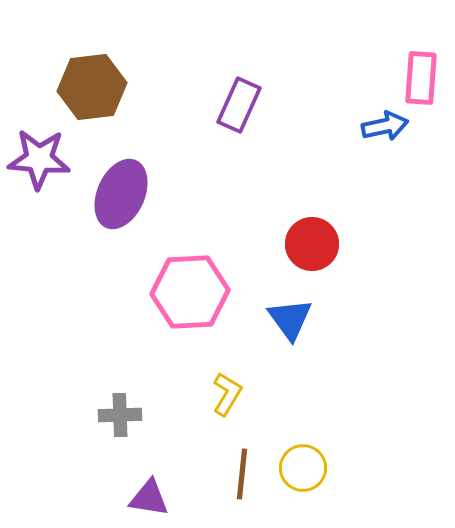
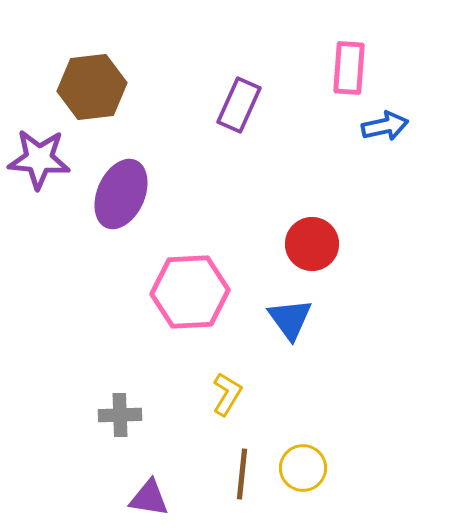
pink rectangle: moved 72 px left, 10 px up
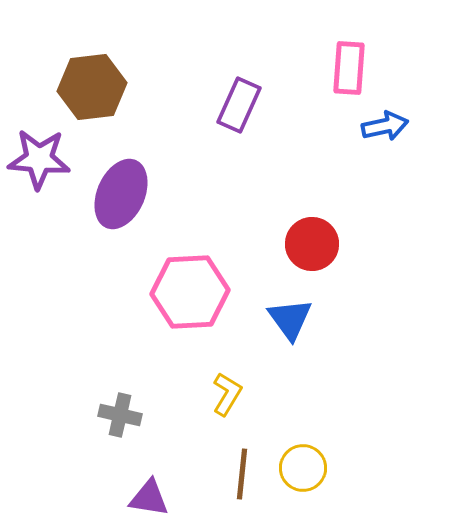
gray cross: rotated 15 degrees clockwise
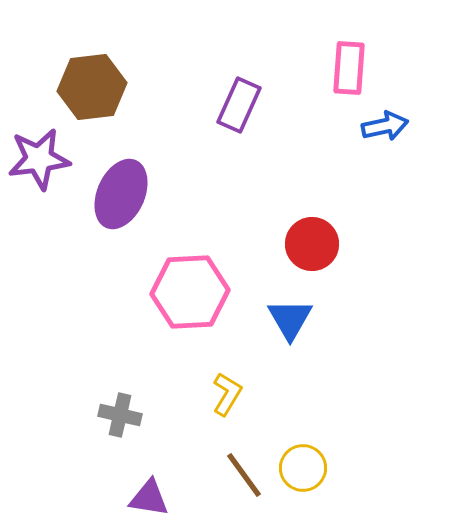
purple star: rotated 12 degrees counterclockwise
blue triangle: rotated 6 degrees clockwise
brown line: moved 2 px right, 1 px down; rotated 42 degrees counterclockwise
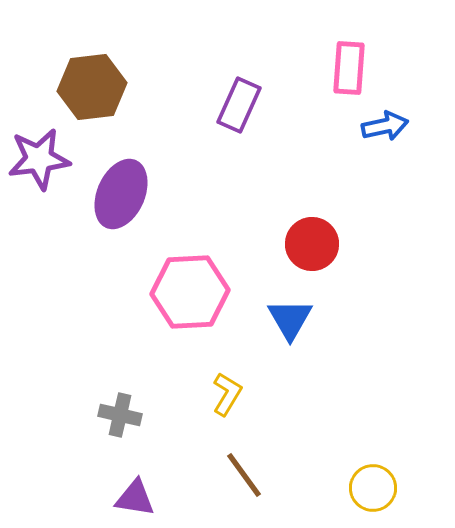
yellow circle: moved 70 px right, 20 px down
purple triangle: moved 14 px left
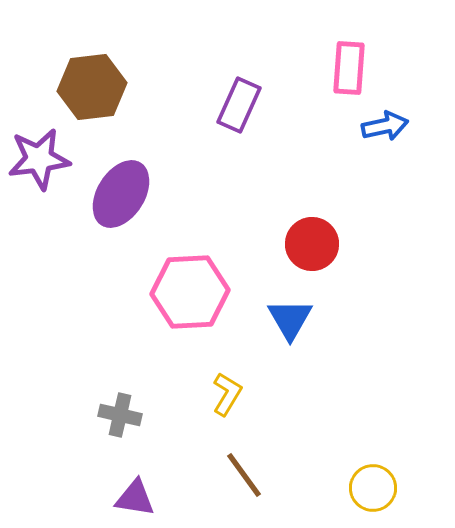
purple ellipse: rotated 8 degrees clockwise
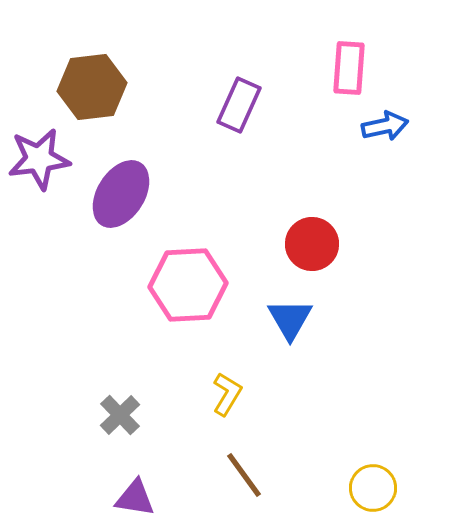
pink hexagon: moved 2 px left, 7 px up
gray cross: rotated 33 degrees clockwise
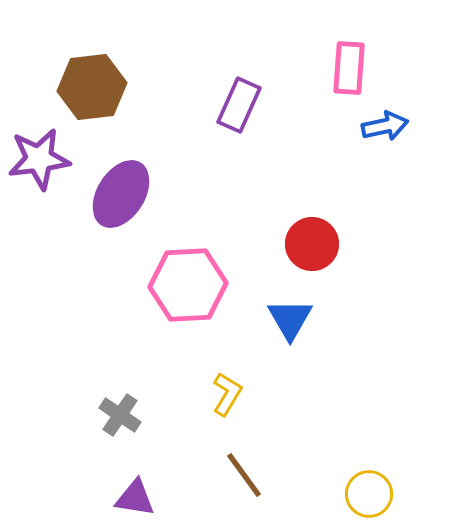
gray cross: rotated 12 degrees counterclockwise
yellow circle: moved 4 px left, 6 px down
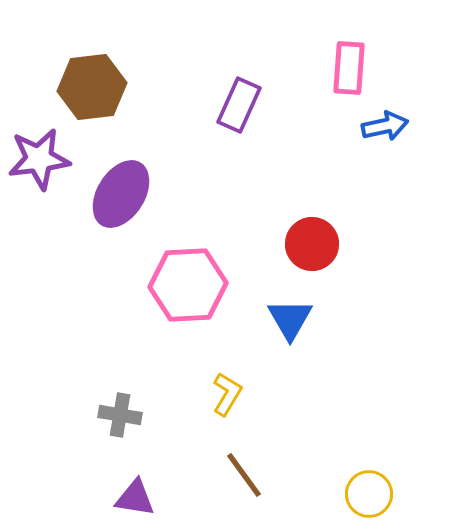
gray cross: rotated 24 degrees counterclockwise
